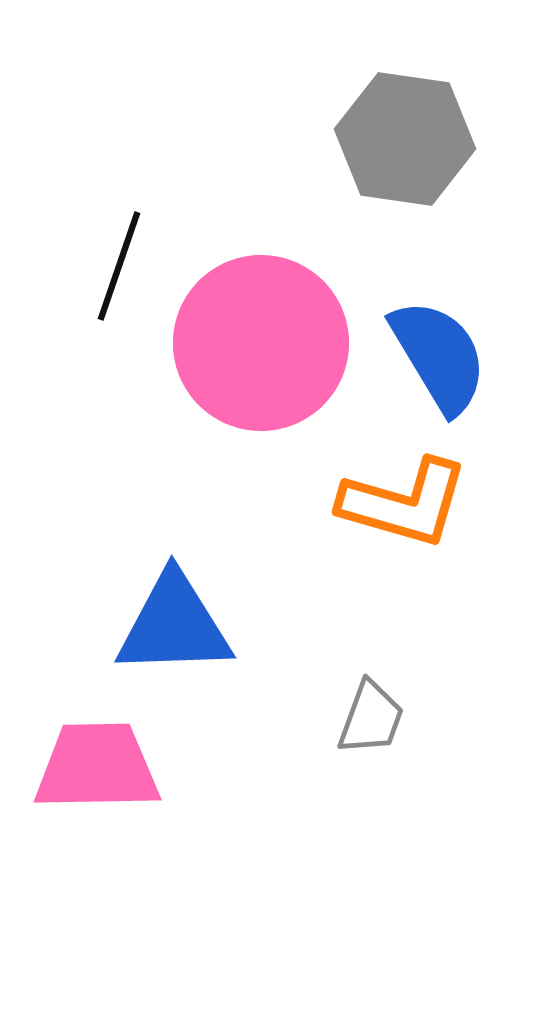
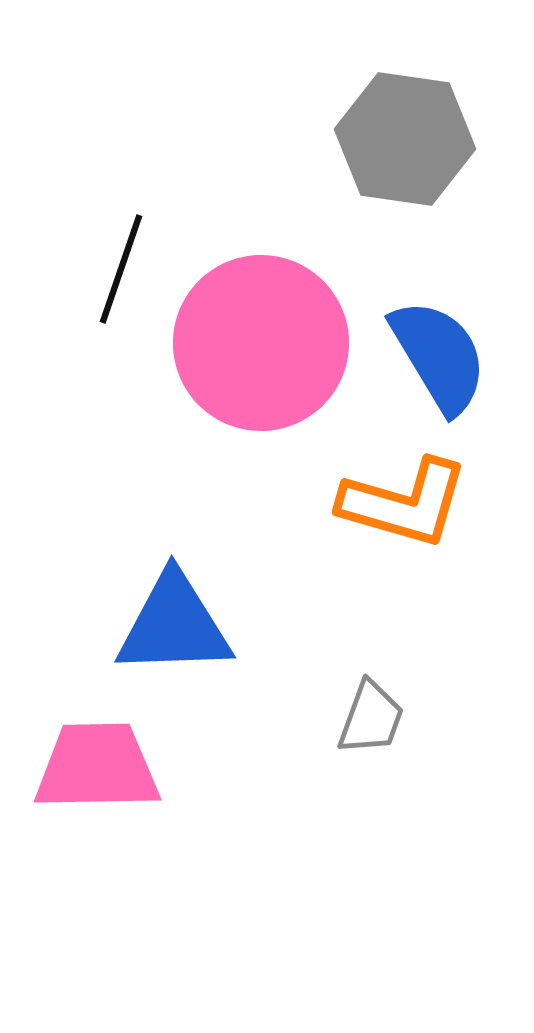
black line: moved 2 px right, 3 px down
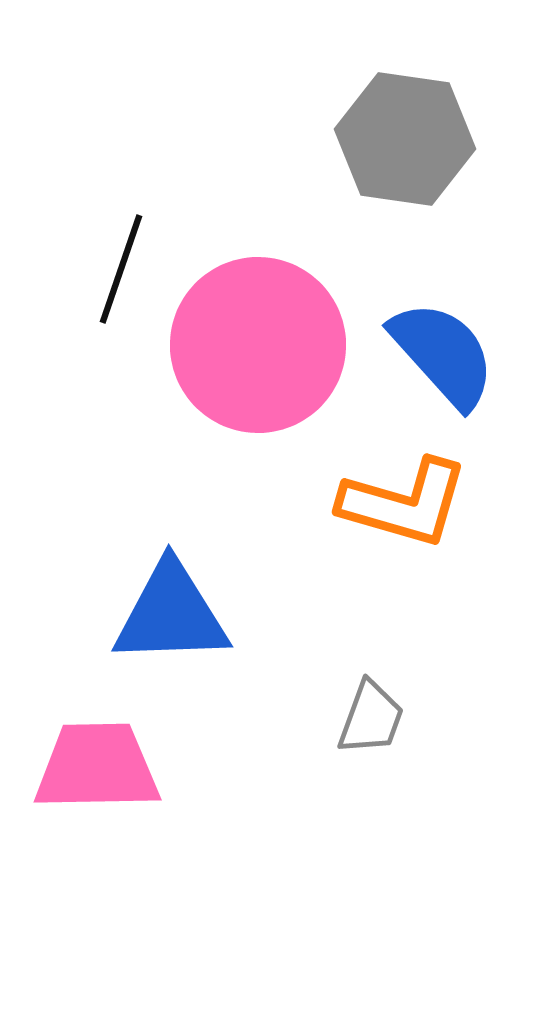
pink circle: moved 3 px left, 2 px down
blue semicircle: moved 4 px right, 2 px up; rotated 11 degrees counterclockwise
blue triangle: moved 3 px left, 11 px up
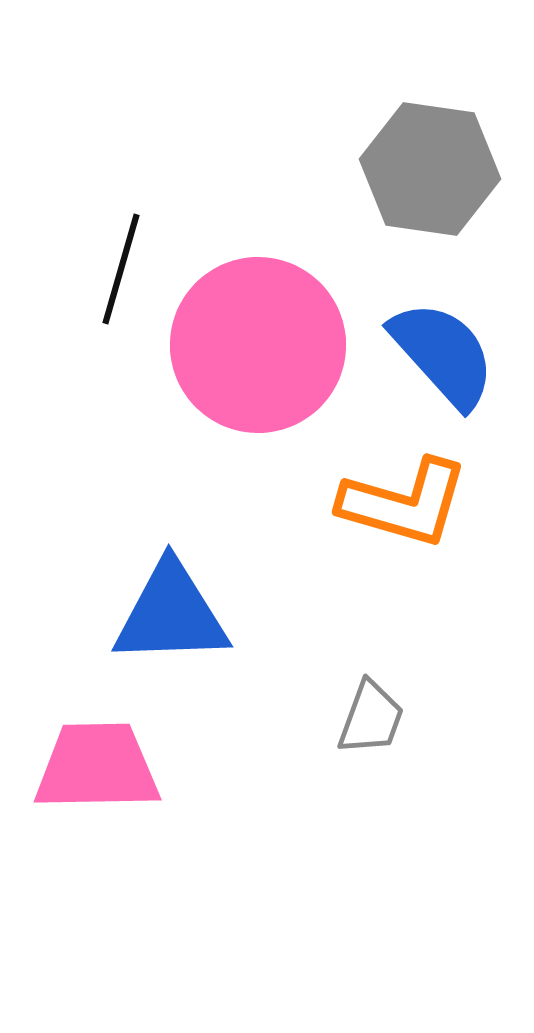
gray hexagon: moved 25 px right, 30 px down
black line: rotated 3 degrees counterclockwise
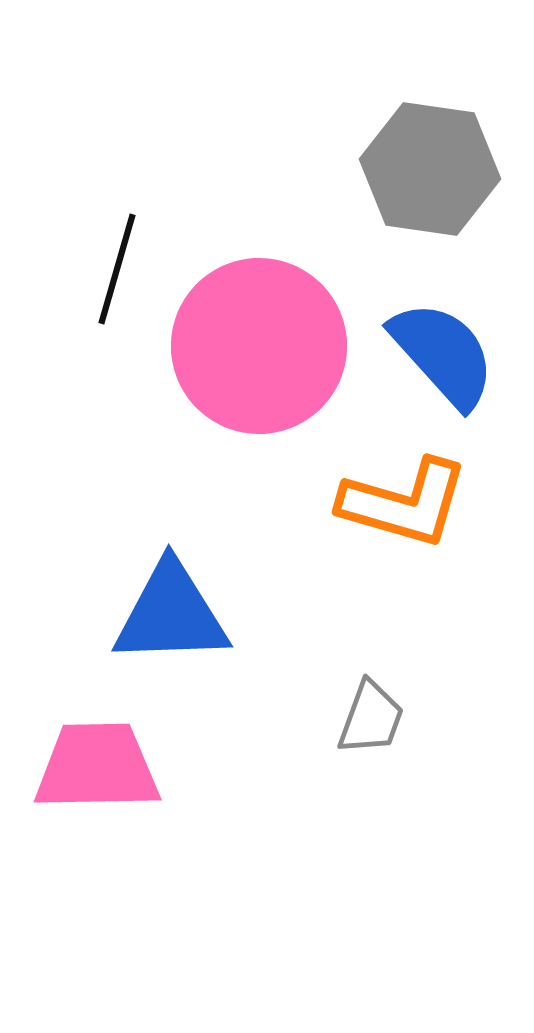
black line: moved 4 px left
pink circle: moved 1 px right, 1 px down
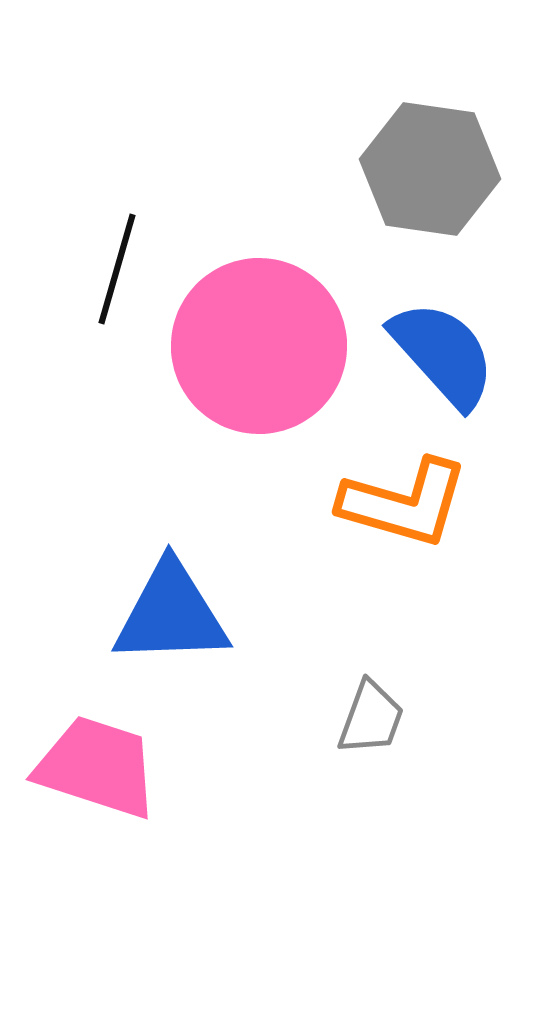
pink trapezoid: rotated 19 degrees clockwise
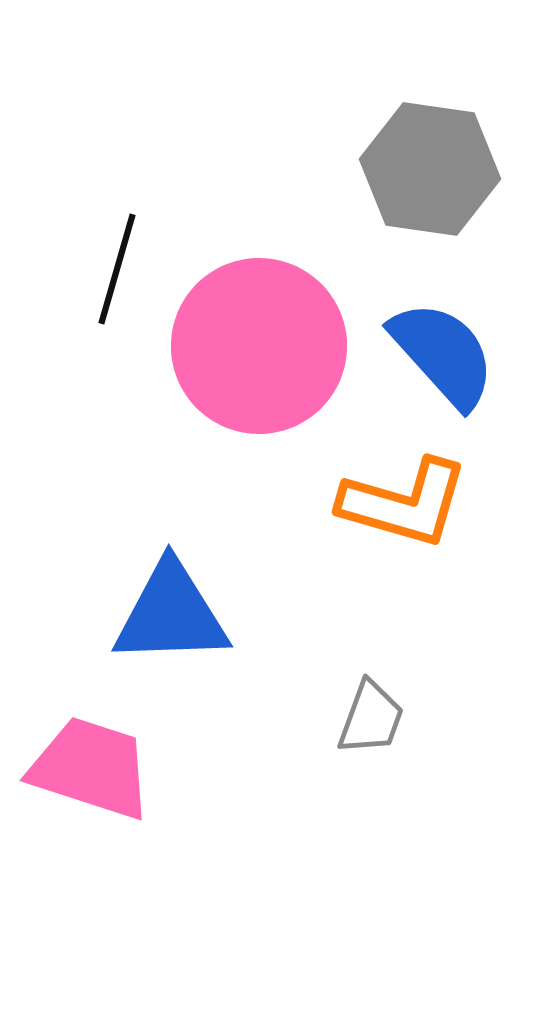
pink trapezoid: moved 6 px left, 1 px down
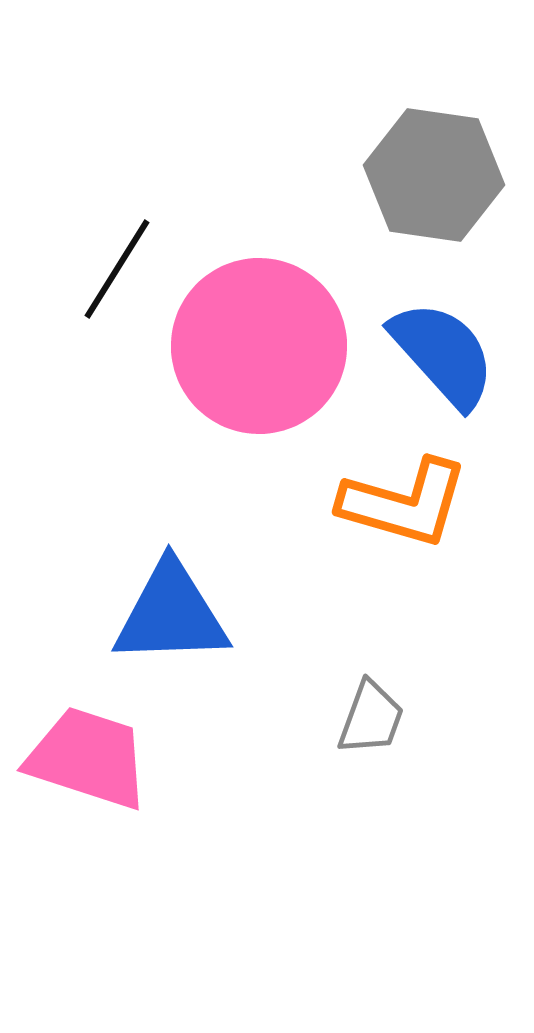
gray hexagon: moved 4 px right, 6 px down
black line: rotated 16 degrees clockwise
pink trapezoid: moved 3 px left, 10 px up
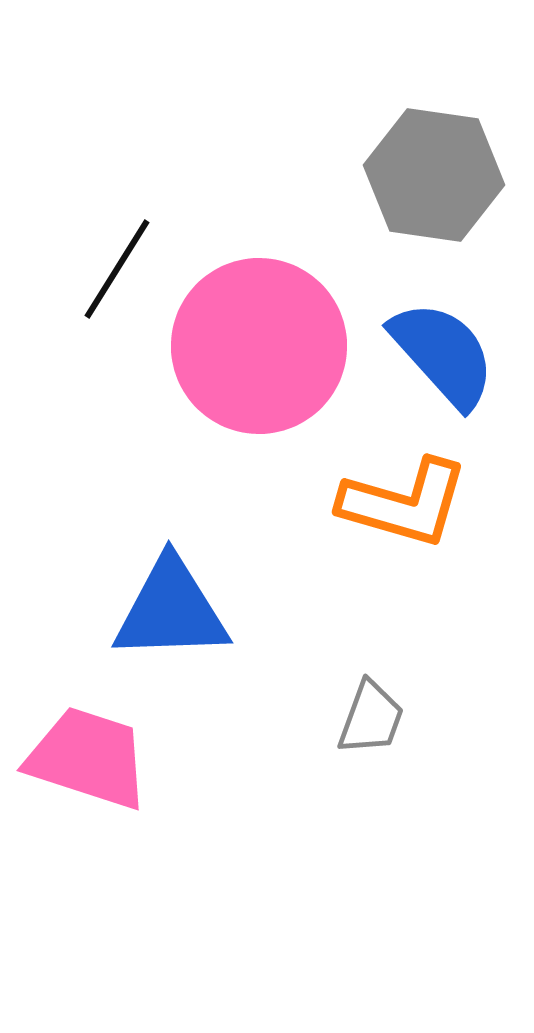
blue triangle: moved 4 px up
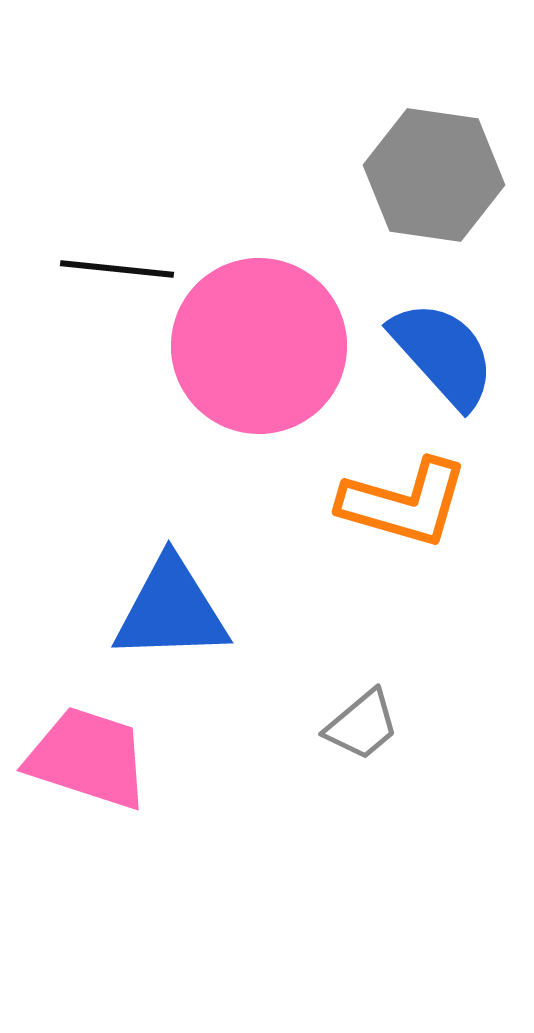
black line: rotated 64 degrees clockwise
gray trapezoid: moved 9 px left, 7 px down; rotated 30 degrees clockwise
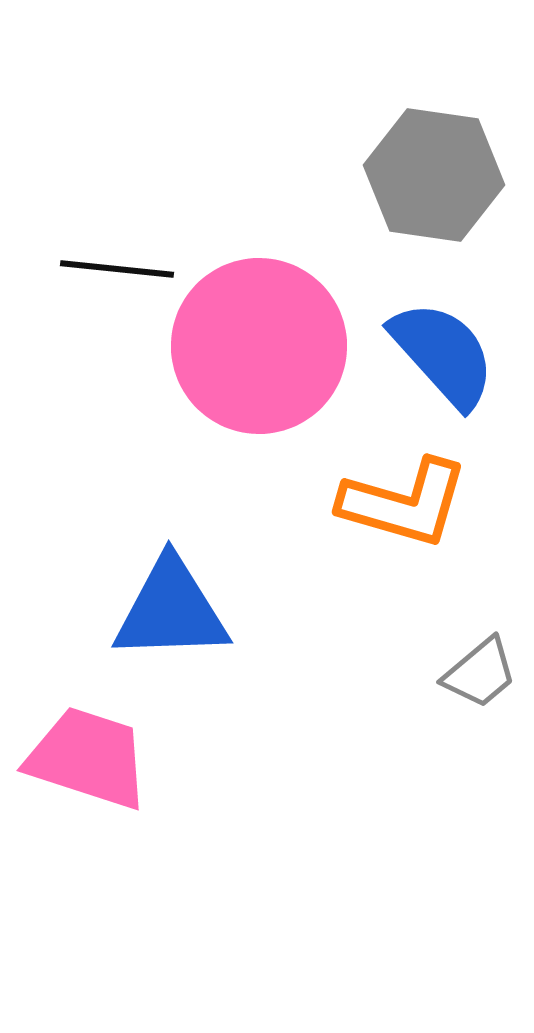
gray trapezoid: moved 118 px right, 52 px up
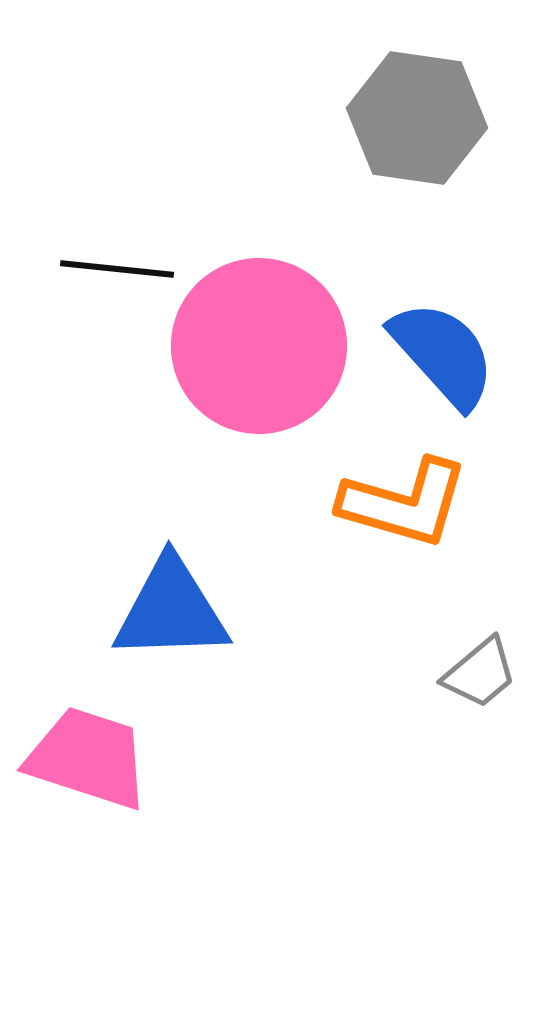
gray hexagon: moved 17 px left, 57 px up
